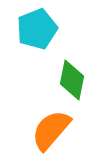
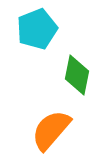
green diamond: moved 5 px right, 5 px up
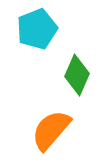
green diamond: rotated 12 degrees clockwise
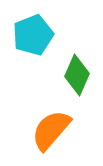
cyan pentagon: moved 4 px left, 6 px down
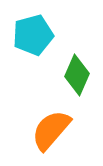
cyan pentagon: rotated 6 degrees clockwise
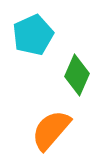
cyan pentagon: rotated 9 degrees counterclockwise
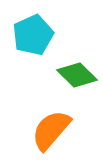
green diamond: rotated 69 degrees counterclockwise
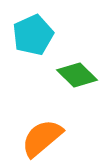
orange semicircle: moved 9 px left, 8 px down; rotated 9 degrees clockwise
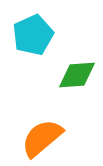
green diamond: rotated 48 degrees counterclockwise
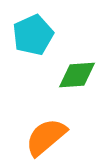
orange semicircle: moved 4 px right, 1 px up
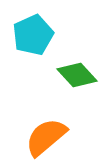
green diamond: rotated 51 degrees clockwise
